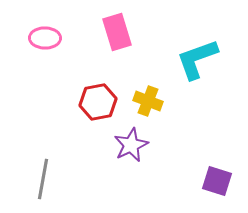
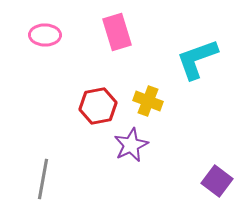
pink ellipse: moved 3 px up
red hexagon: moved 4 px down
purple square: rotated 20 degrees clockwise
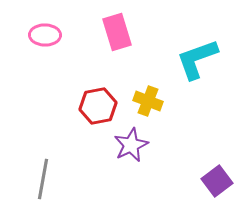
purple square: rotated 16 degrees clockwise
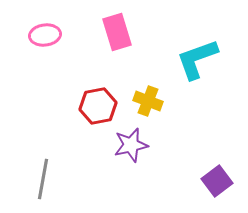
pink ellipse: rotated 8 degrees counterclockwise
purple star: rotated 12 degrees clockwise
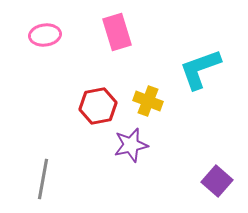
cyan L-shape: moved 3 px right, 10 px down
purple square: rotated 12 degrees counterclockwise
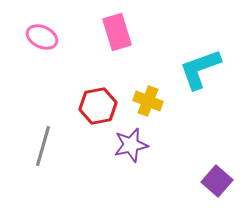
pink ellipse: moved 3 px left, 2 px down; rotated 32 degrees clockwise
gray line: moved 33 px up; rotated 6 degrees clockwise
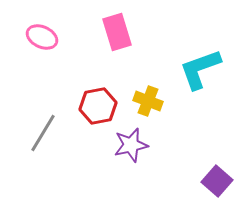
gray line: moved 13 px up; rotated 15 degrees clockwise
